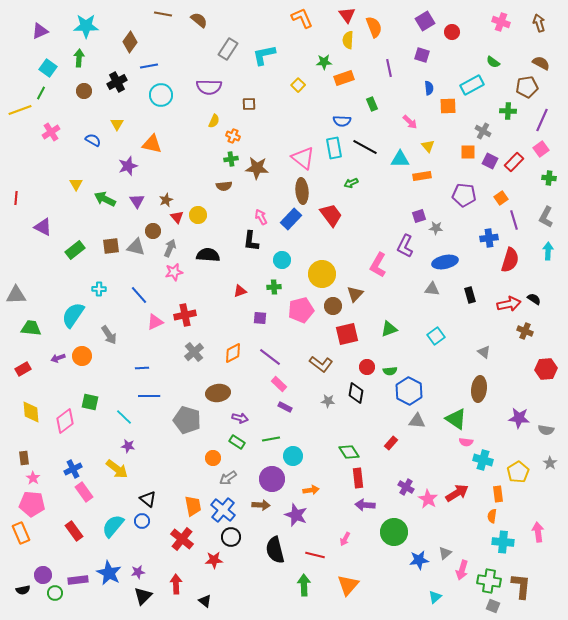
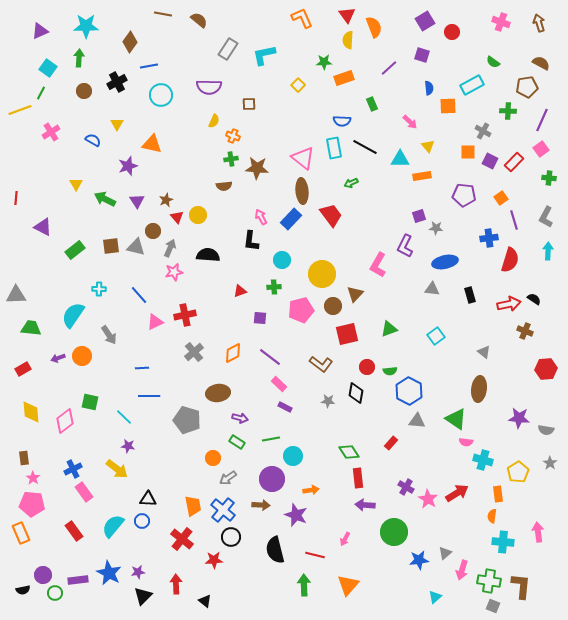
purple line at (389, 68): rotated 60 degrees clockwise
black triangle at (148, 499): rotated 36 degrees counterclockwise
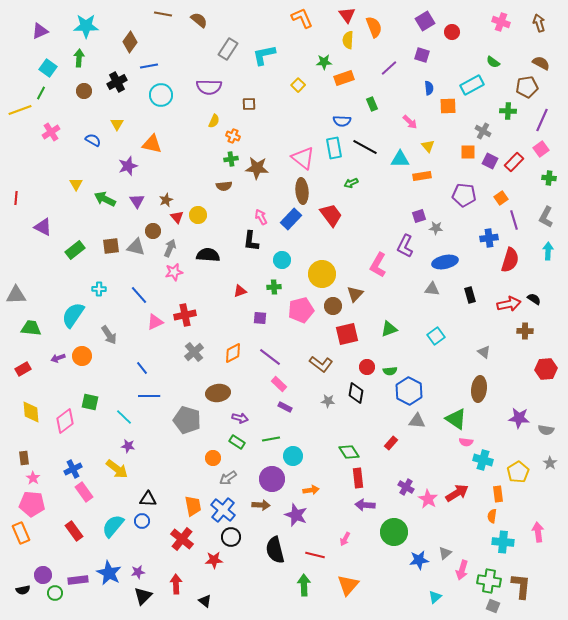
brown cross at (525, 331): rotated 21 degrees counterclockwise
blue line at (142, 368): rotated 56 degrees clockwise
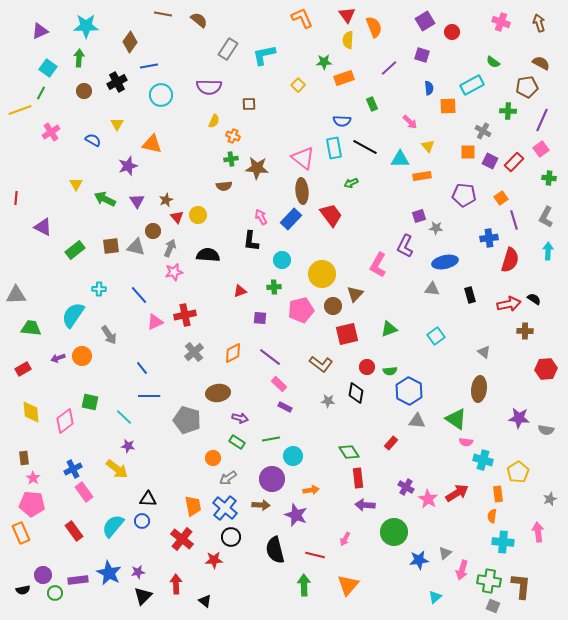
gray star at (550, 463): moved 36 px down; rotated 16 degrees clockwise
blue cross at (223, 510): moved 2 px right, 2 px up
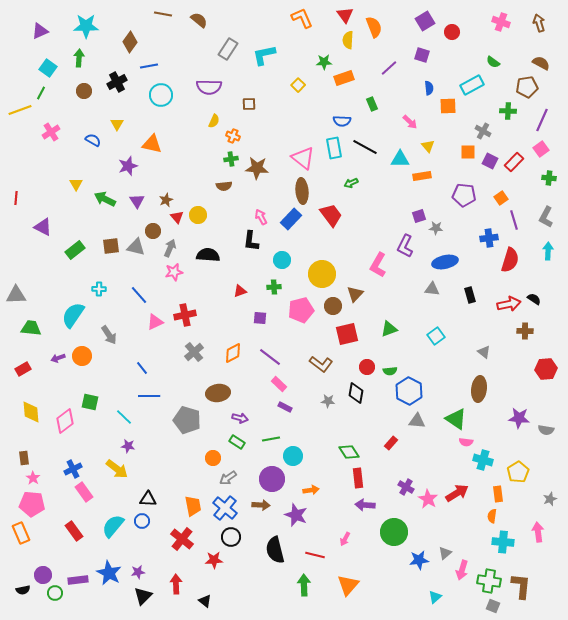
red triangle at (347, 15): moved 2 px left
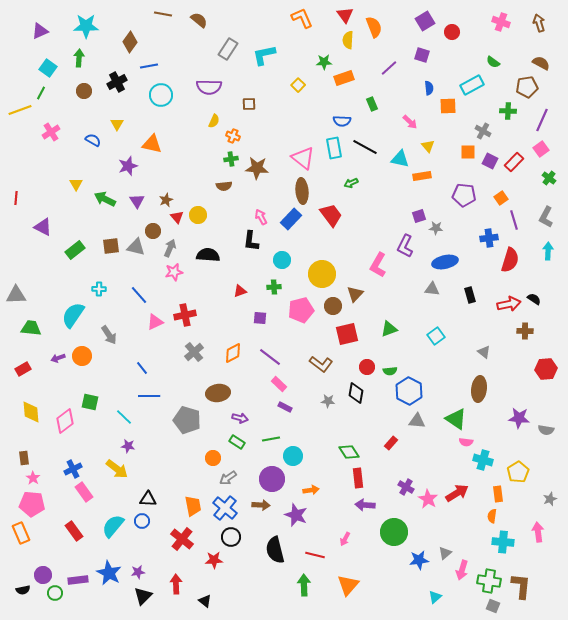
cyan triangle at (400, 159): rotated 12 degrees clockwise
green cross at (549, 178): rotated 32 degrees clockwise
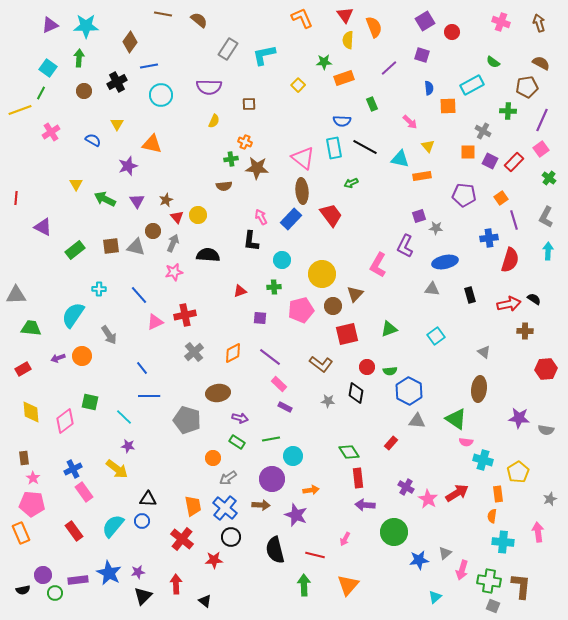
purple triangle at (40, 31): moved 10 px right, 6 px up
orange cross at (233, 136): moved 12 px right, 6 px down
gray arrow at (170, 248): moved 3 px right, 5 px up
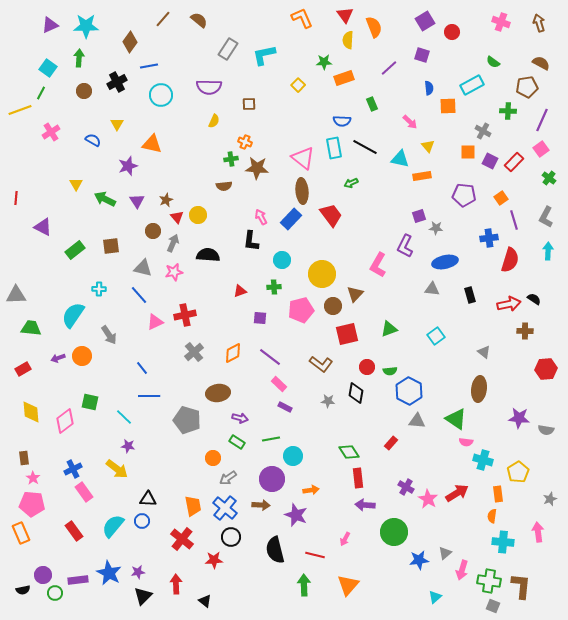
brown line at (163, 14): moved 5 px down; rotated 60 degrees counterclockwise
gray triangle at (136, 247): moved 7 px right, 21 px down
